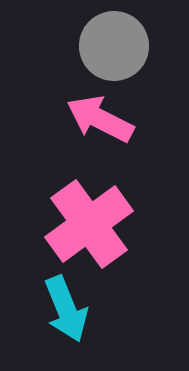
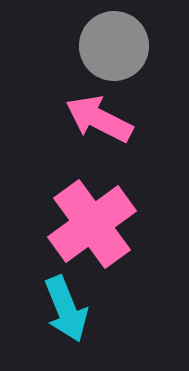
pink arrow: moved 1 px left
pink cross: moved 3 px right
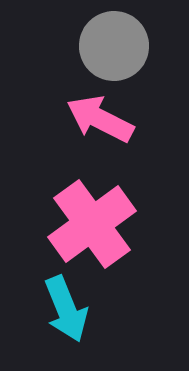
pink arrow: moved 1 px right
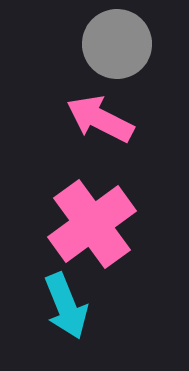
gray circle: moved 3 px right, 2 px up
cyan arrow: moved 3 px up
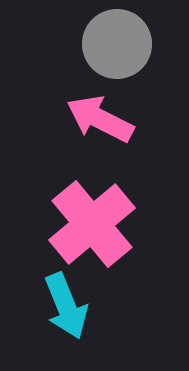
pink cross: rotated 4 degrees counterclockwise
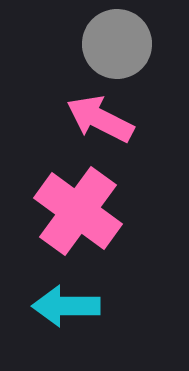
pink cross: moved 14 px left, 13 px up; rotated 14 degrees counterclockwise
cyan arrow: rotated 112 degrees clockwise
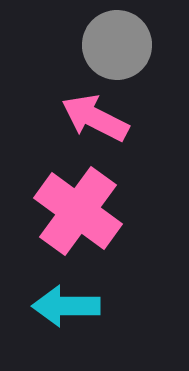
gray circle: moved 1 px down
pink arrow: moved 5 px left, 1 px up
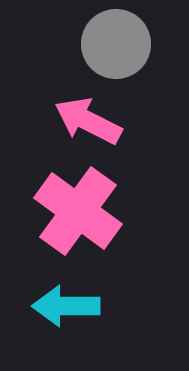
gray circle: moved 1 px left, 1 px up
pink arrow: moved 7 px left, 3 px down
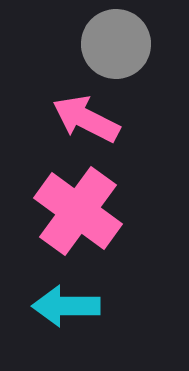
pink arrow: moved 2 px left, 2 px up
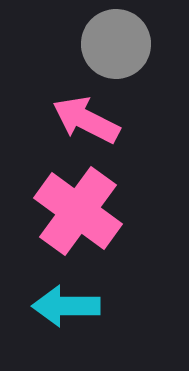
pink arrow: moved 1 px down
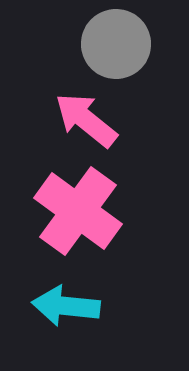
pink arrow: rotated 12 degrees clockwise
cyan arrow: rotated 6 degrees clockwise
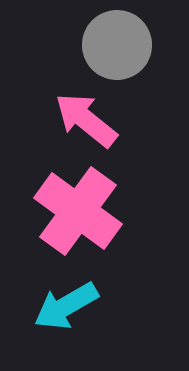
gray circle: moved 1 px right, 1 px down
cyan arrow: rotated 36 degrees counterclockwise
